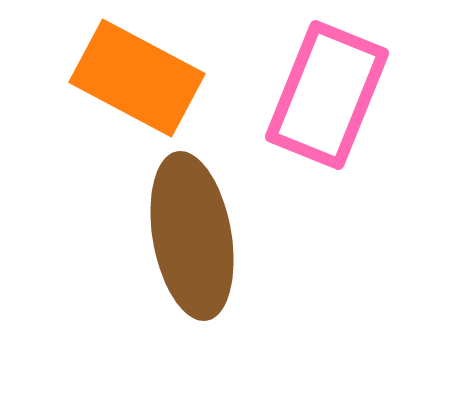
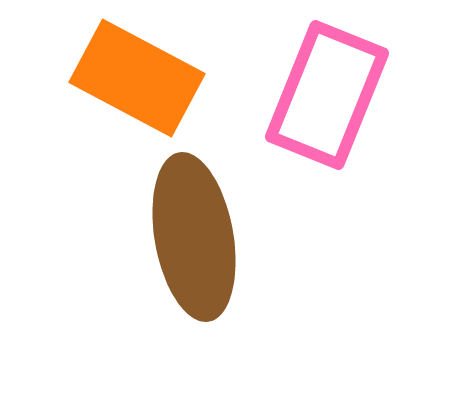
brown ellipse: moved 2 px right, 1 px down
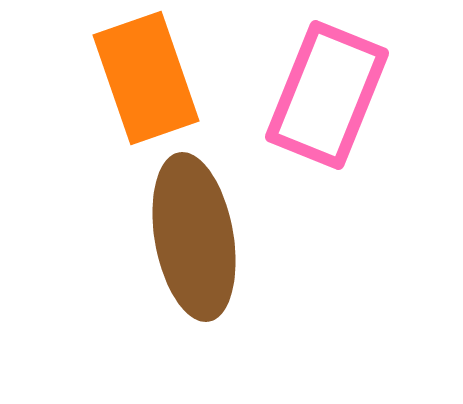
orange rectangle: moved 9 px right; rotated 43 degrees clockwise
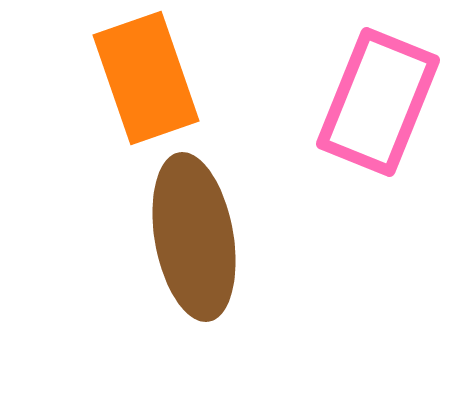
pink rectangle: moved 51 px right, 7 px down
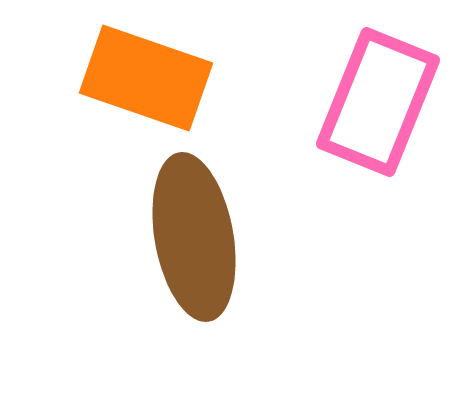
orange rectangle: rotated 52 degrees counterclockwise
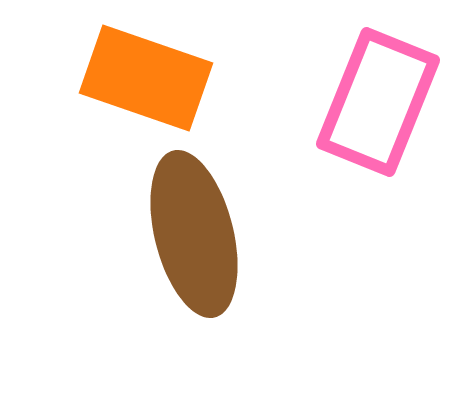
brown ellipse: moved 3 px up; rotated 4 degrees counterclockwise
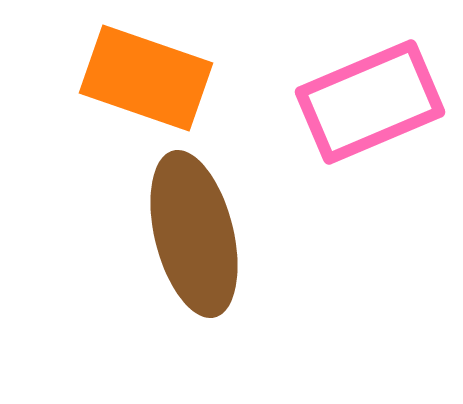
pink rectangle: moved 8 px left; rotated 45 degrees clockwise
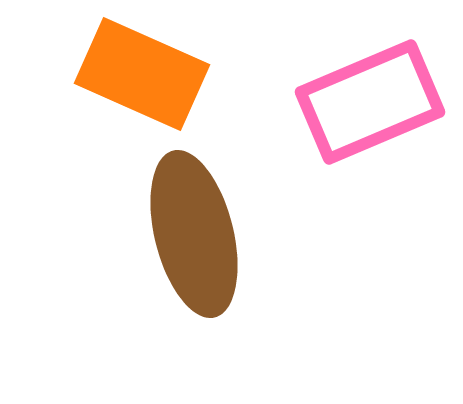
orange rectangle: moved 4 px left, 4 px up; rotated 5 degrees clockwise
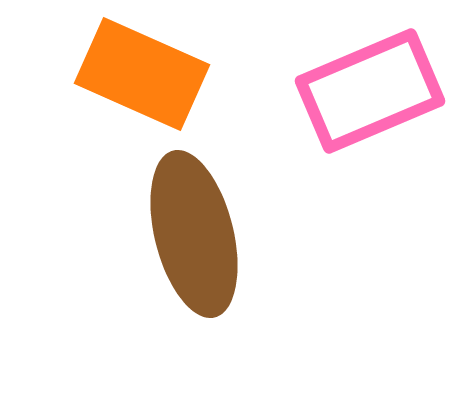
pink rectangle: moved 11 px up
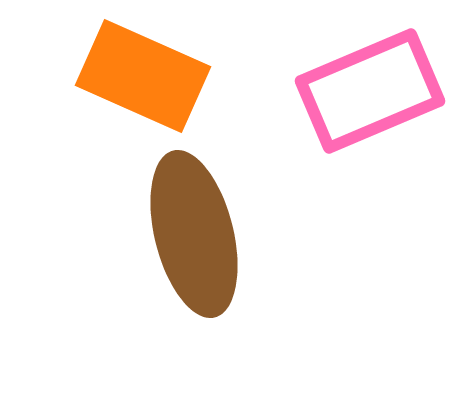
orange rectangle: moved 1 px right, 2 px down
